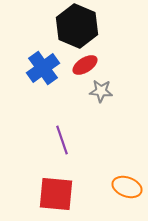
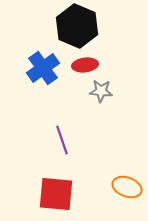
red ellipse: rotated 25 degrees clockwise
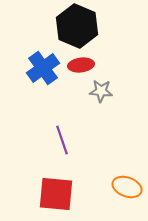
red ellipse: moved 4 px left
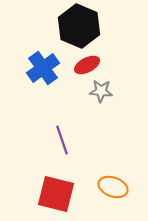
black hexagon: moved 2 px right
red ellipse: moved 6 px right; rotated 20 degrees counterclockwise
orange ellipse: moved 14 px left
red square: rotated 9 degrees clockwise
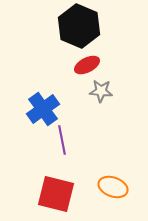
blue cross: moved 41 px down
purple line: rotated 8 degrees clockwise
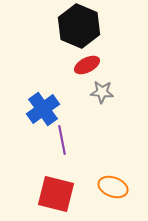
gray star: moved 1 px right, 1 px down
